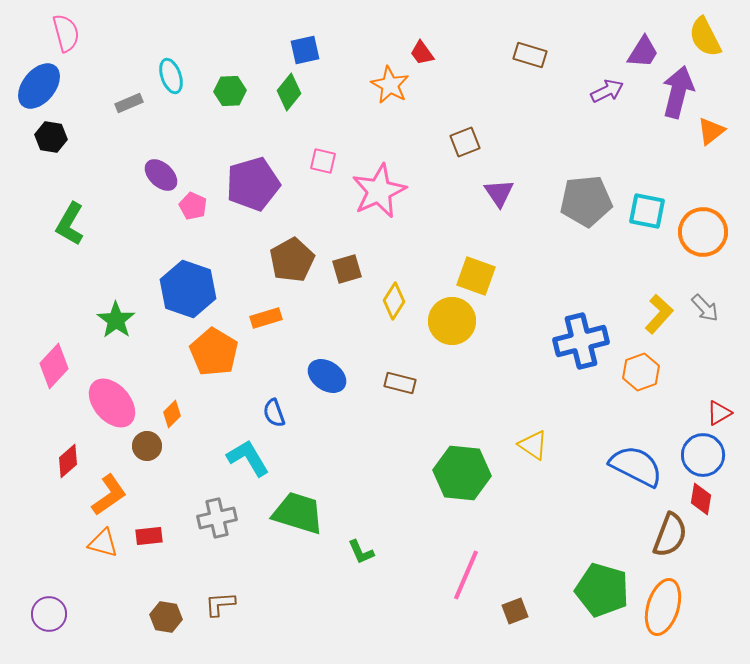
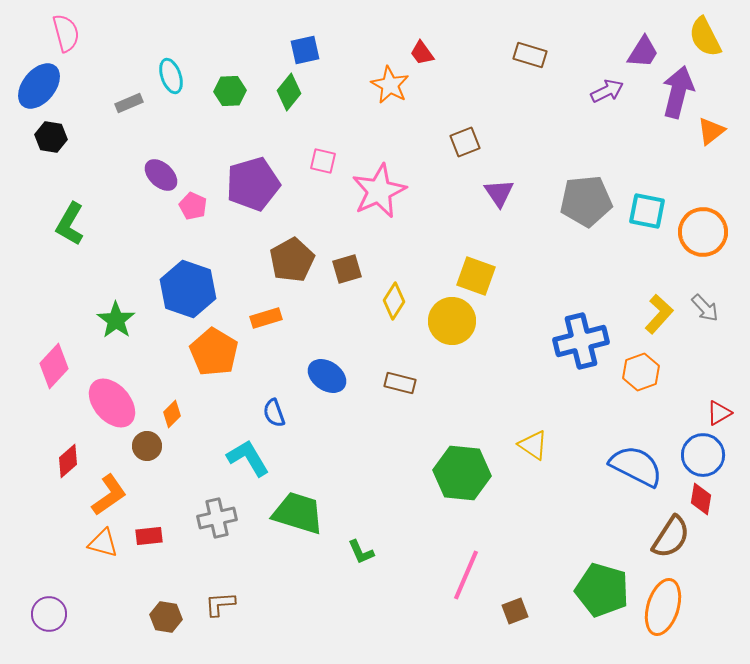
brown semicircle at (670, 535): moved 1 px right, 2 px down; rotated 12 degrees clockwise
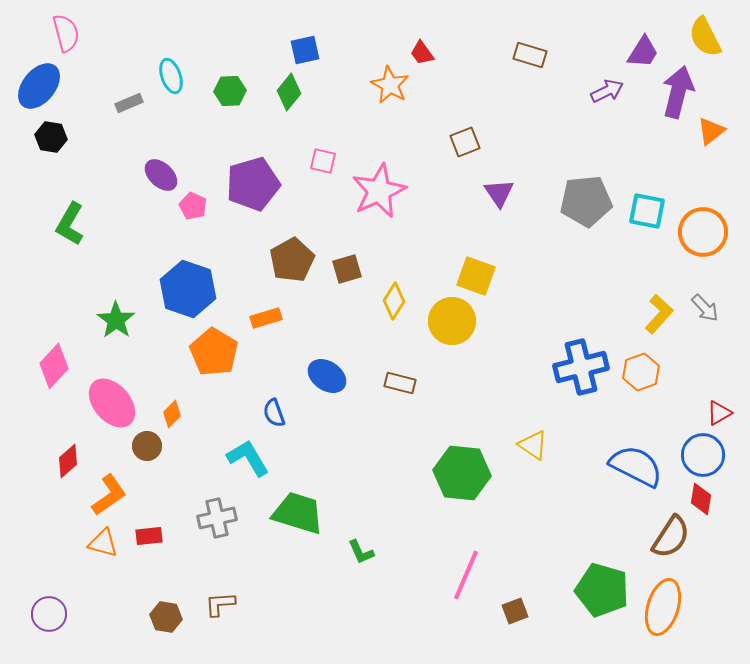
blue cross at (581, 341): moved 26 px down
